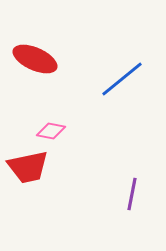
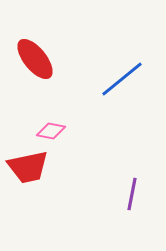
red ellipse: rotated 27 degrees clockwise
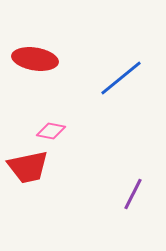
red ellipse: rotated 42 degrees counterclockwise
blue line: moved 1 px left, 1 px up
purple line: moved 1 px right; rotated 16 degrees clockwise
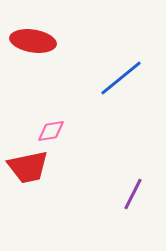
red ellipse: moved 2 px left, 18 px up
pink diamond: rotated 20 degrees counterclockwise
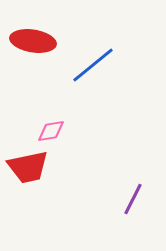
blue line: moved 28 px left, 13 px up
purple line: moved 5 px down
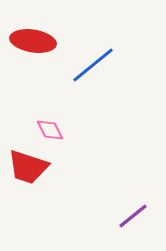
pink diamond: moved 1 px left, 1 px up; rotated 72 degrees clockwise
red trapezoid: rotated 30 degrees clockwise
purple line: moved 17 px down; rotated 24 degrees clockwise
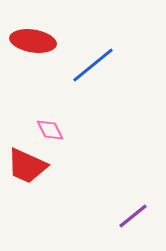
red trapezoid: moved 1 px left, 1 px up; rotated 6 degrees clockwise
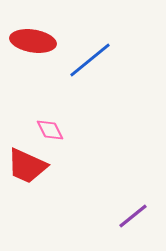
blue line: moved 3 px left, 5 px up
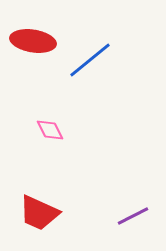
red trapezoid: moved 12 px right, 47 px down
purple line: rotated 12 degrees clockwise
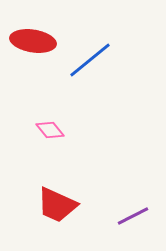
pink diamond: rotated 12 degrees counterclockwise
red trapezoid: moved 18 px right, 8 px up
